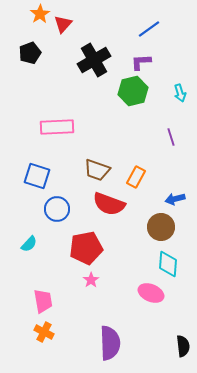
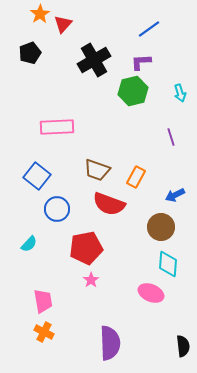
blue square: rotated 20 degrees clockwise
blue arrow: moved 4 px up; rotated 12 degrees counterclockwise
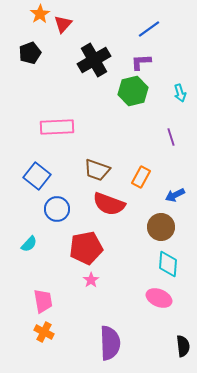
orange rectangle: moved 5 px right
pink ellipse: moved 8 px right, 5 px down
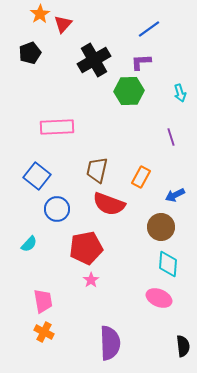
green hexagon: moved 4 px left; rotated 12 degrees clockwise
brown trapezoid: rotated 84 degrees clockwise
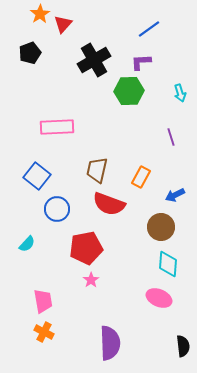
cyan semicircle: moved 2 px left
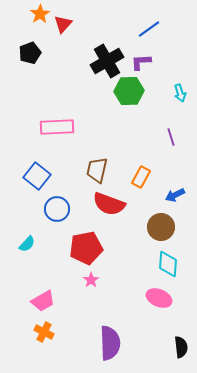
black cross: moved 13 px right, 1 px down
pink trapezoid: rotated 70 degrees clockwise
black semicircle: moved 2 px left, 1 px down
